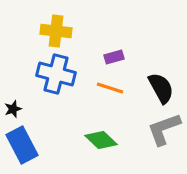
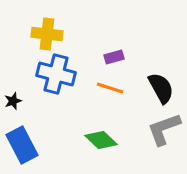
yellow cross: moved 9 px left, 3 px down
black star: moved 8 px up
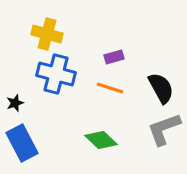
yellow cross: rotated 8 degrees clockwise
black star: moved 2 px right, 2 px down
blue rectangle: moved 2 px up
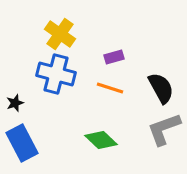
yellow cross: moved 13 px right; rotated 20 degrees clockwise
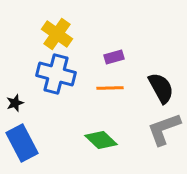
yellow cross: moved 3 px left
orange line: rotated 20 degrees counterclockwise
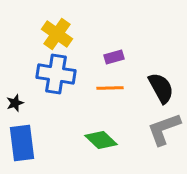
blue cross: rotated 6 degrees counterclockwise
blue rectangle: rotated 21 degrees clockwise
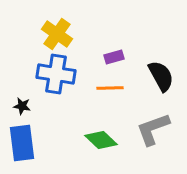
black semicircle: moved 12 px up
black star: moved 7 px right, 3 px down; rotated 30 degrees clockwise
gray L-shape: moved 11 px left
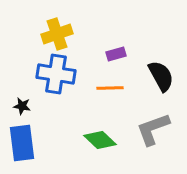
yellow cross: rotated 36 degrees clockwise
purple rectangle: moved 2 px right, 3 px up
green diamond: moved 1 px left
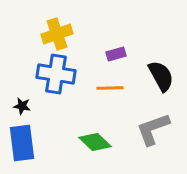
green diamond: moved 5 px left, 2 px down
